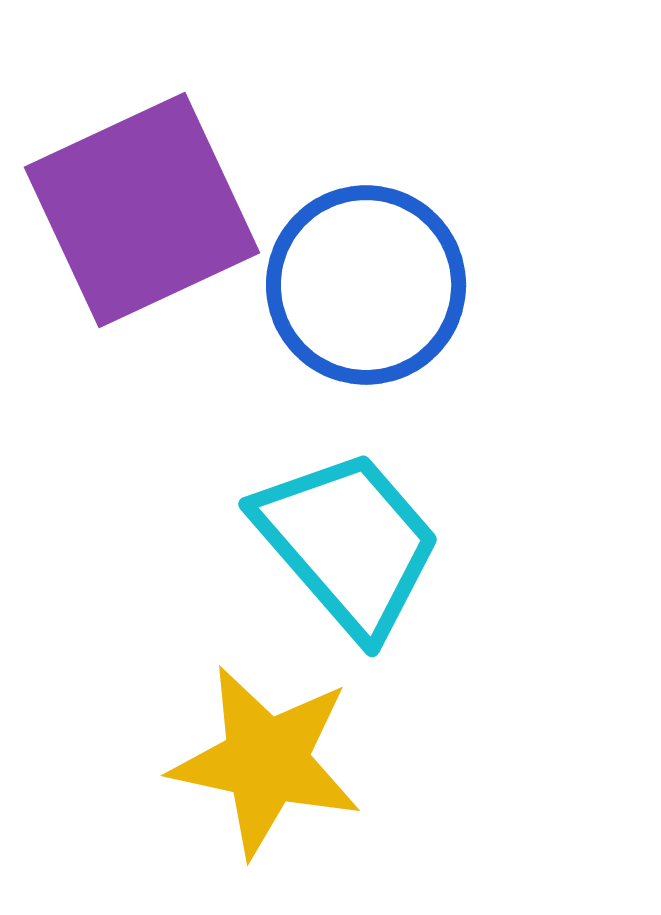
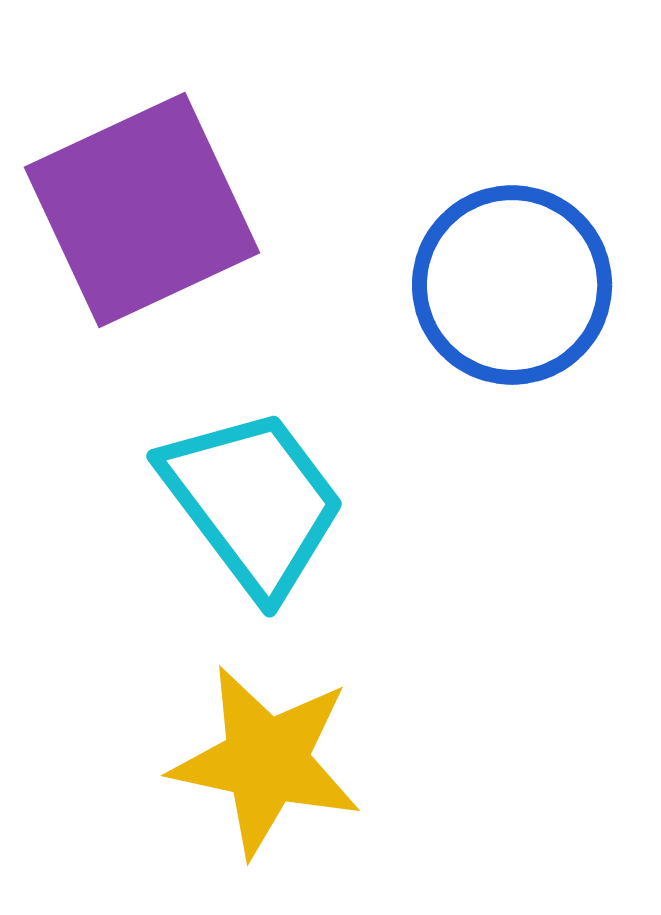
blue circle: moved 146 px right
cyan trapezoid: moved 95 px left, 41 px up; rotated 4 degrees clockwise
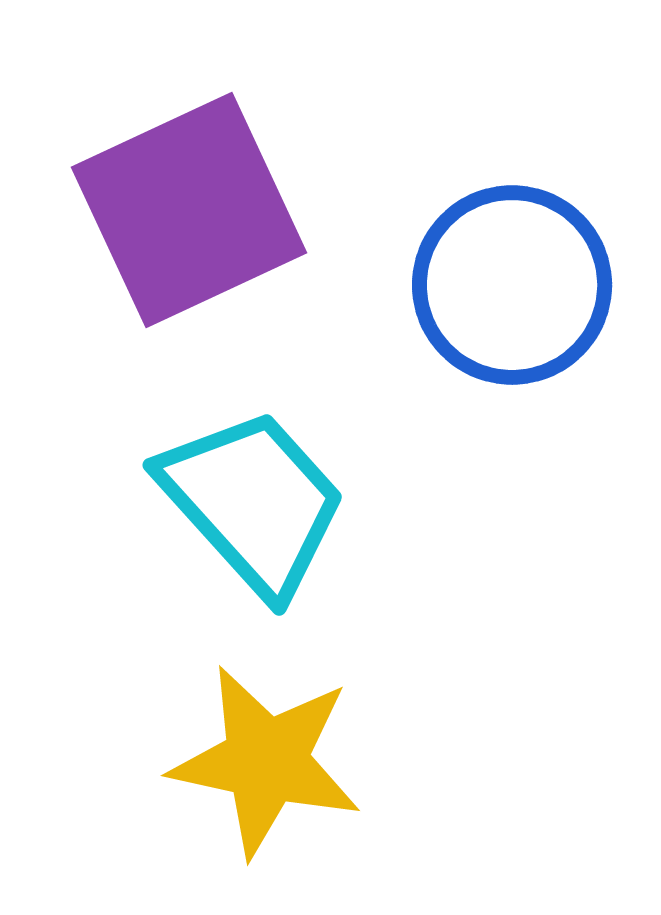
purple square: moved 47 px right
cyan trapezoid: rotated 5 degrees counterclockwise
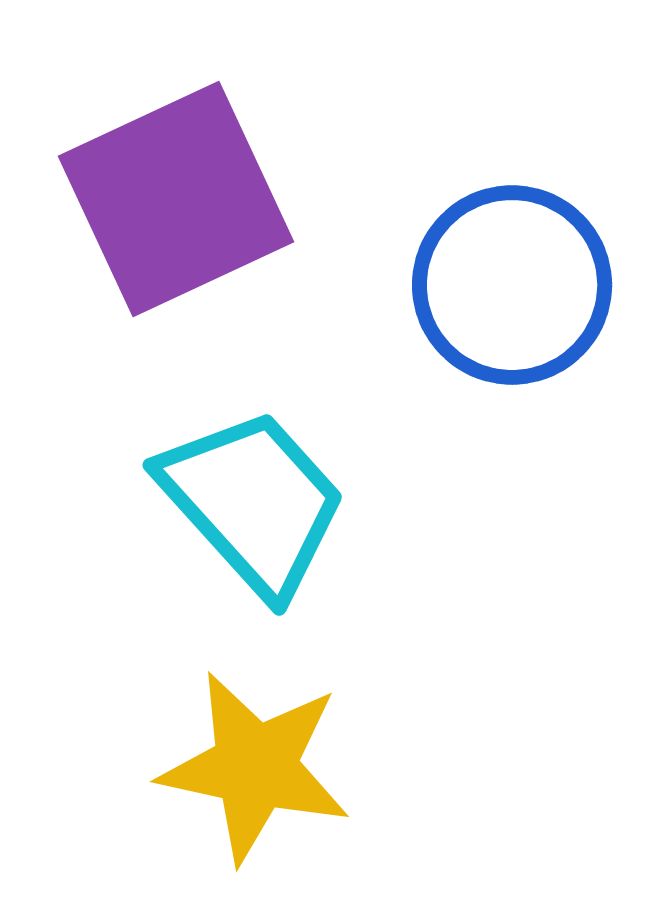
purple square: moved 13 px left, 11 px up
yellow star: moved 11 px left, 6 px down
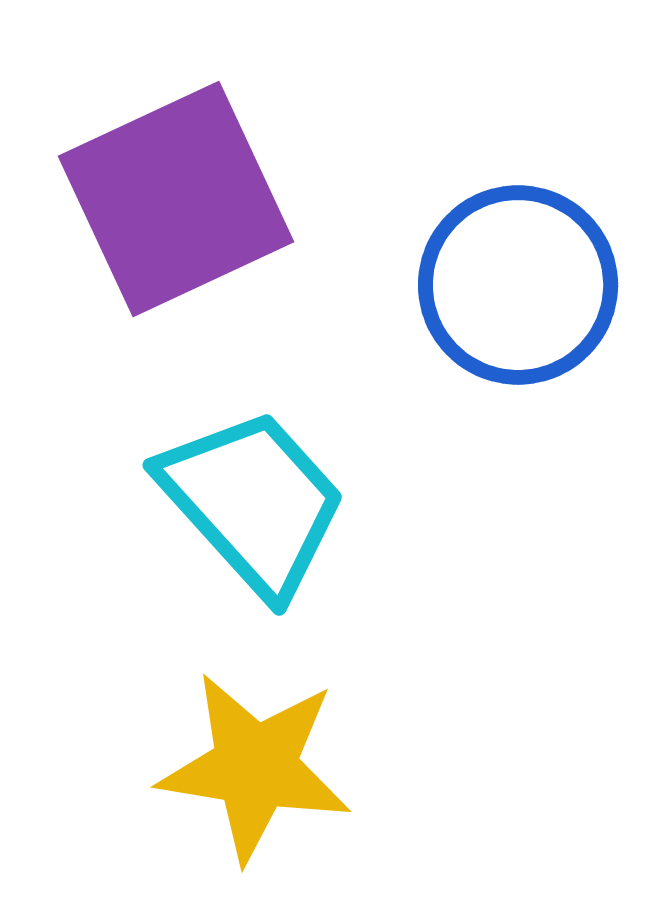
blue circle: moved 6 px right
yellow star: rotated 3 degrees counterclockwise
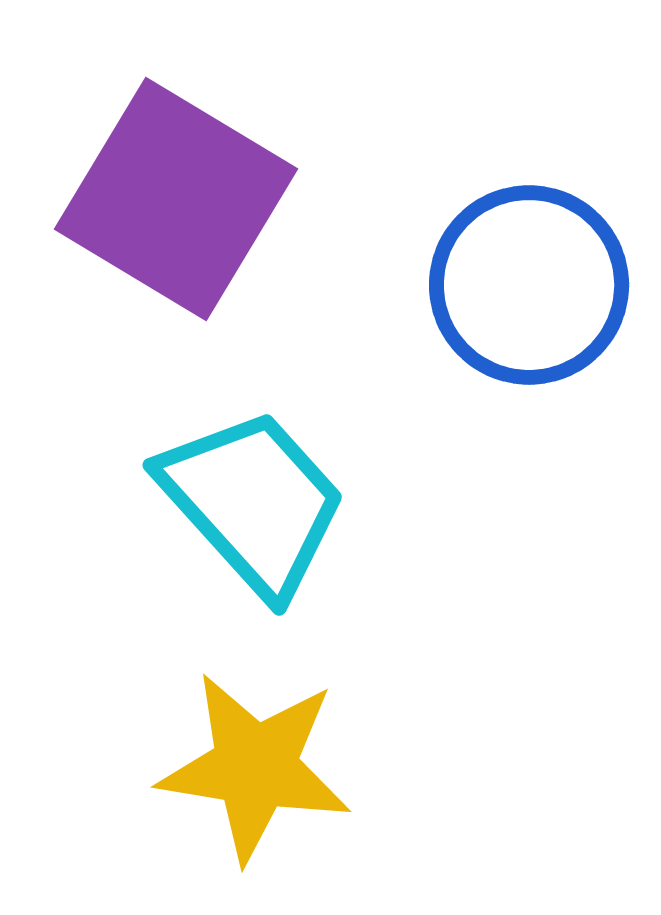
purple square: rotated 34 degrees counterclockwise
blue circle: moved 11 px right
